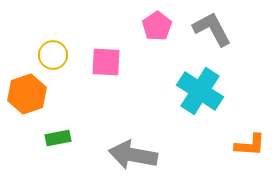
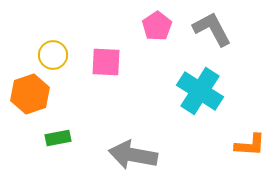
orange hexagon: moved 3 px right
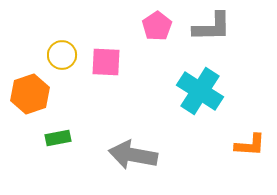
gray L-shape: moved 2 px up; rotated 117 degrees clockwise
yellow circle: moved 9 px right
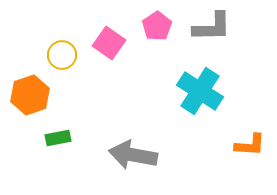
pink square: moved 3 px right, 19 px up; rotated 32 degrees clockwise
orange hexagon: moved 1 px down
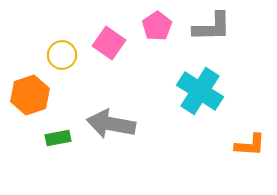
gray arrow: moved 22 px left, 31 px up
